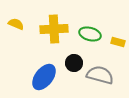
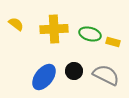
yellow semicircle: rotated 14 degrees clockwise
yellow rectangle: moved 5 px left
black circle: moved 8 px down
gray semicircle: moved 6 px right; rotated 12 degrees clockwise
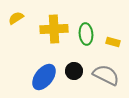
yellow semicircle: moved 6 px up; rotated 70 degrees counterclockwise
green ellipse: moved 4 px left; rotated 70 degrees clockwise
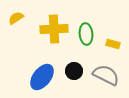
yellow rectangle: moved 2 px down
blue ellipse: moved 2 px left
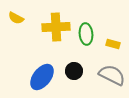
yellow semicircle: rotated 119 degrees counterclockwise
yellow cross: moved 2 px right, 2 px up
gray semicircle: moved 6 px right
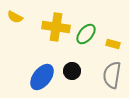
yellow semicircle: moved 1 px left, 1 px up
yellow cross: rotated 12 degrees clockwise
green ellipse: rotated 45 degrees clockwise
black circle: moved 2 px left
gray semicircle: rotated 108 degrees counterclockwise
